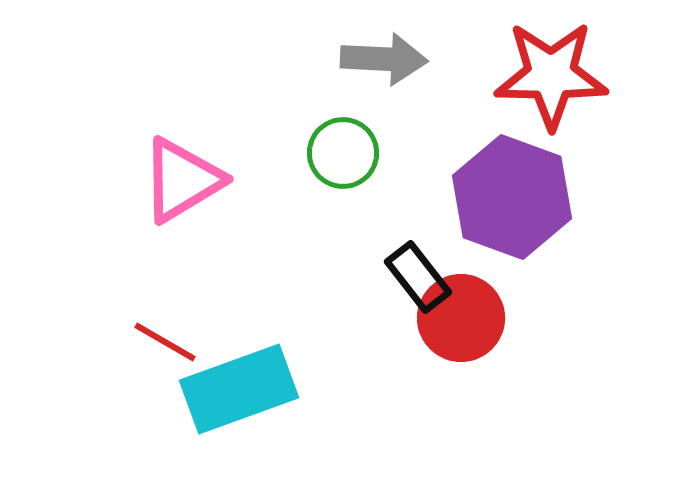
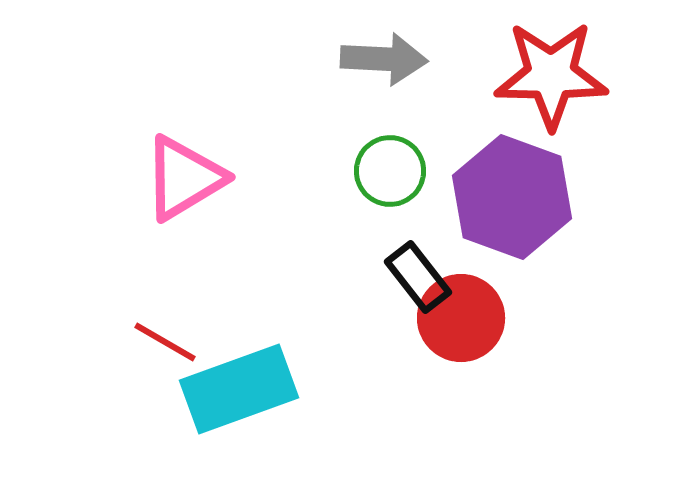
green circle: moved 47 px right, 18 px down
pink triangle: moved 2 px right, 2 px up
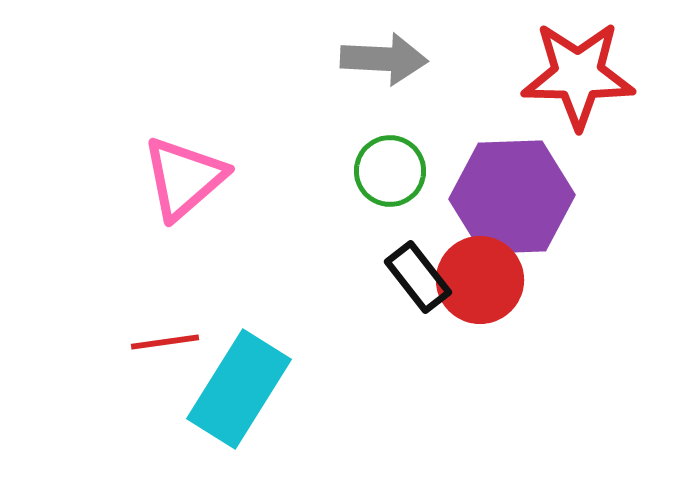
red star: moved 27 px right
pink triangle: rotated 10 degrees counterclockwise
purple hexagon: rotated 22 degrees counterclockwise
red circle: moved 19 px right, 38 px up
red line: rotated 38 degrees counterclockwise
cyan rectangle: rotated 38 degrees counterclockwise
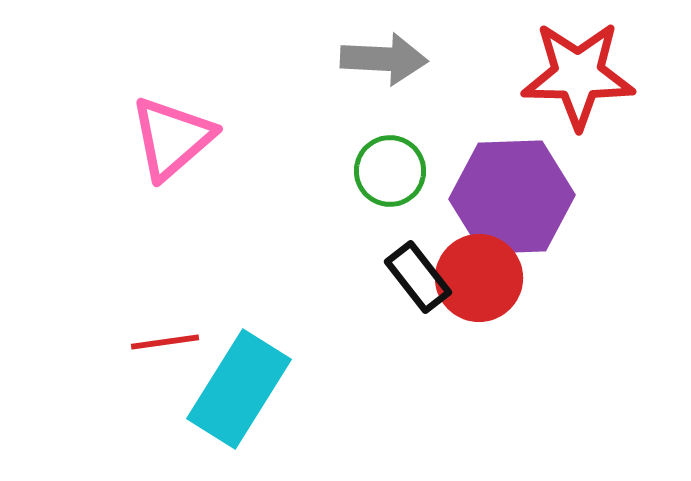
pink triangle: moved 12 px left, 40 px up
red circle: moved 1 px left, 2 px up
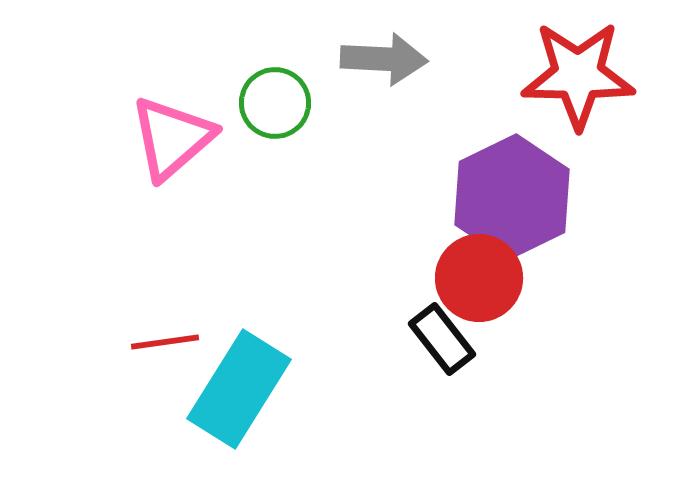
green circle: moved 115 px left, 68 px up
purple hexagon: rotated 24 degrees counterclockwise
black rectangle: moved 24 px right, 62 px down
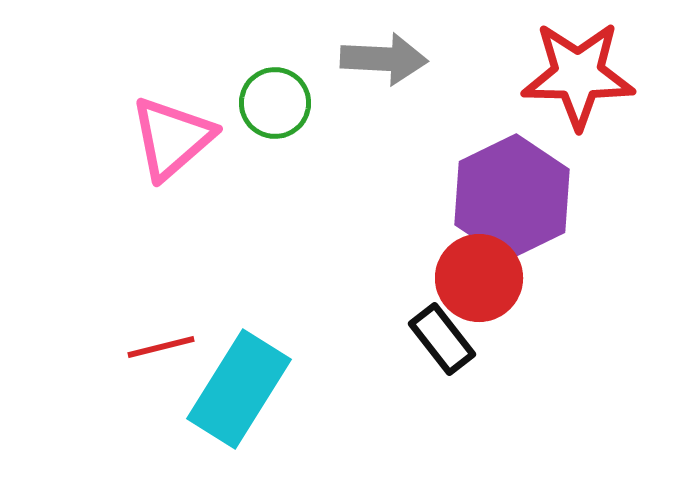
red line: moved 4 px left, 5 px down; rotated 6 degrees counterclockwise
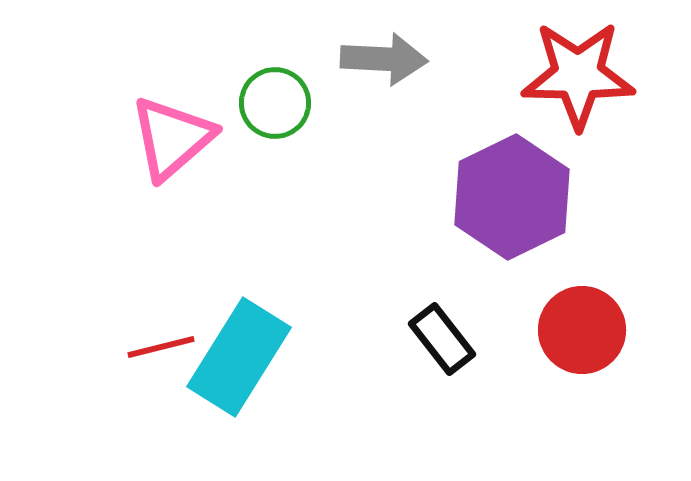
red circle: moved 103 px right, 52 px down
cyan rectangle: moved 32 px up
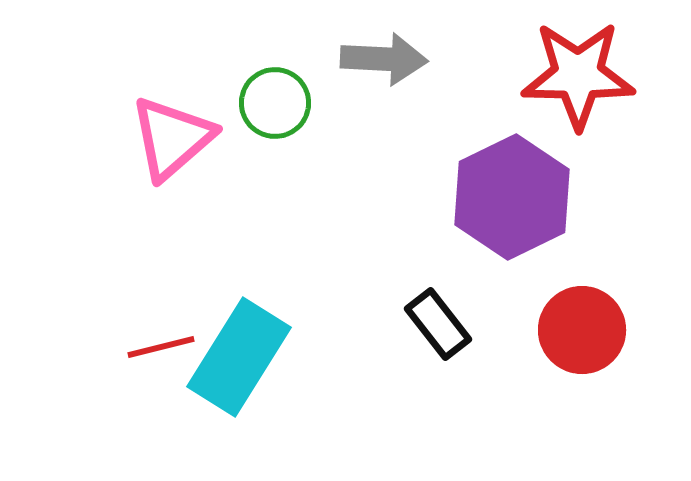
black rectangle: moved 4 px left, 15 px up
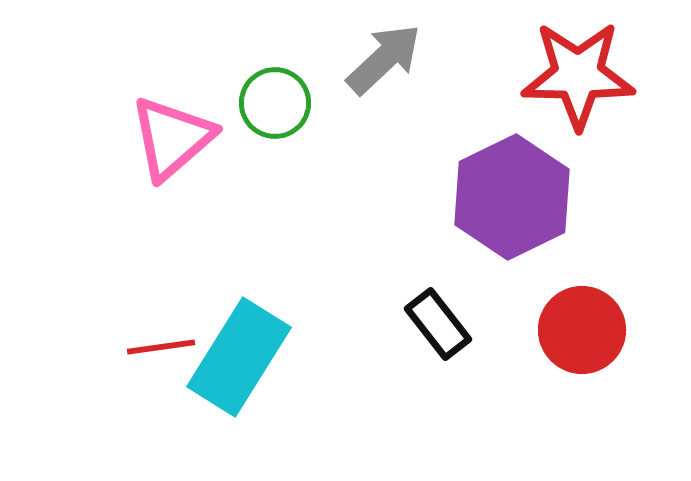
gray arrow: rotated 46 degrees counterclockwise
red line: rotated 6 degrees clockwise
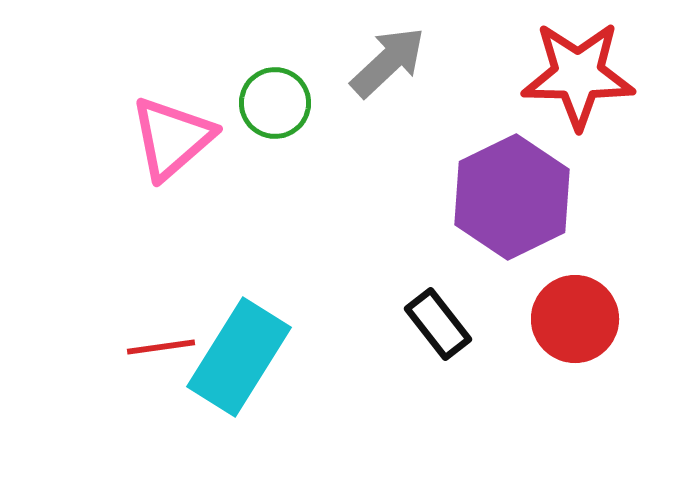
gray arrow: moved 4 px right, 3 px down
red circle: moved 7 px left, 11 px up
